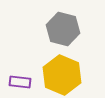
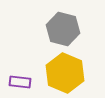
yellow hexagon: moved 3 px right, 2 px up
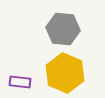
gray hexagon: rotated 8 degrees counterclockwise
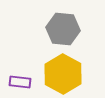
yellow hexagon: moved 2 px left, 1 px down; rotated 6 degrees clockwise
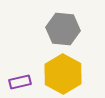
purple rectangle: rotated 20 degrees counterclockwise
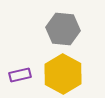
purple rectangle: moved 7 px up
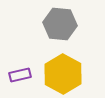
gray hexagon: moved 3 px left, 5 px up
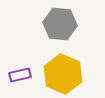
yellow hexagon: rotated 6 degrees counterclockwise
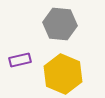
purple rectangle: moved 15 px up
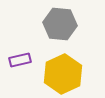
yellow hexagon: rotated 12 degrees clockwise
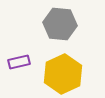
purple rectangle: moved 1 px left, 2 px down
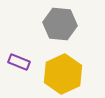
purple rectangle: rotated 35 degrees clockwise
